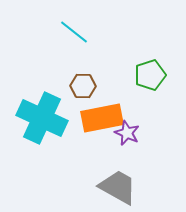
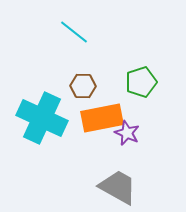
green pentagon: moved 9 px left, 7 px down
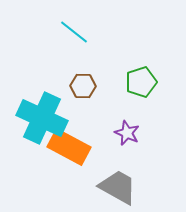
orange rectangle: moved 33 px left, 29 px down; rotated 39 degrees clockwise
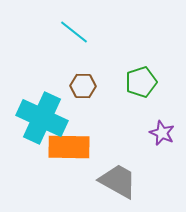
purple star: moved 35 px right
orange rectangle: rotated 27 degrees counterclockwise
gray trapezoid: moved 6 px up
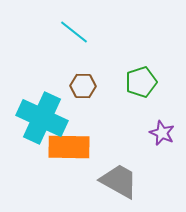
gray trapezoid: moved 1 px right
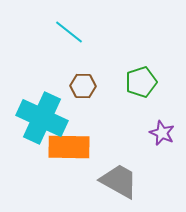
cyan line: moved 5 px left
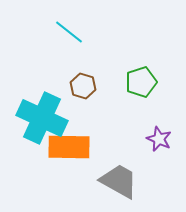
brown hexagon: rotated 15 degrees clockwise
purple star: moved 3 px left, 6 px down
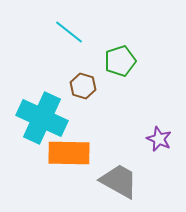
green pentagon: moved 21 px left, 21 px up
orange rectangle: moved 6 px down
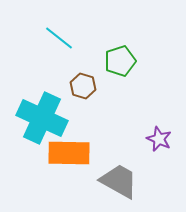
cyan line: moved 10 px left, 6 px down
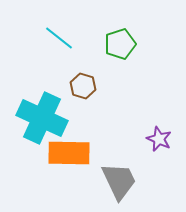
green pentagon: moved 17 px up
gray trapezoid: rotated 36 degrees clockwise
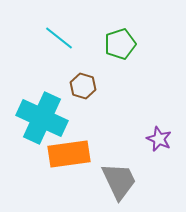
orange rectangle: moved 1 px down; rotated 9 degrees counterclockwise
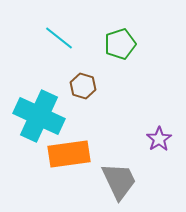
cyan cross: moved 3 px left, 2 px up
purple star: rotated 15 degrees clockwise
